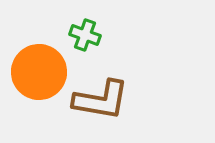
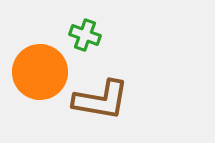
orange circle: moved 1 px right
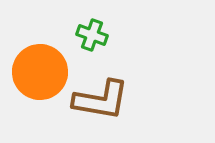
green cross: moved 7 px right
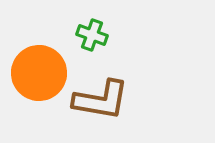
orange circle: moved 1 px left, 1 px down
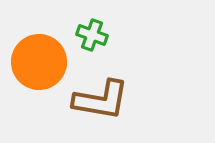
orange circle: moved 11 px up
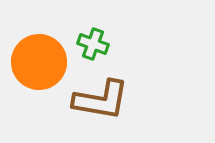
green cross: moved 1 px right, 9 px down
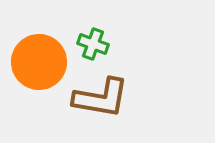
brown L-shape: moved 2 px up
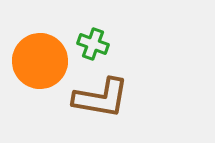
orange circle: moved 1 px right, 1 px up
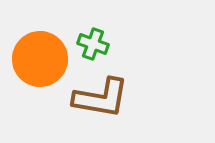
orange circle: moved 2 px up
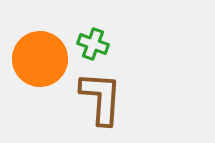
brown L-shape: rotated 96 degrees counterclockwise
